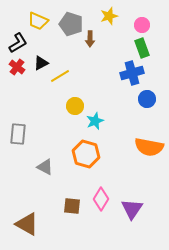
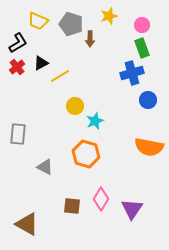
red cross: rotated 14 degrees clockwise
blue circle: moved 1 px right, 1 px down
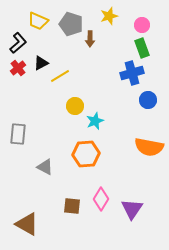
black L-shape: rotated 10 degrees counterclockwise
red cross: moved 1 px right, 1 px down
orange hexagon: rotated 20 degrees counterclockwise
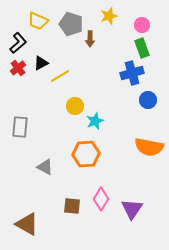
gray rectangle: moved 2 px right, 7 px up
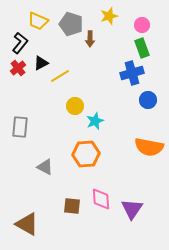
black L-shape: moved 2 px right; rotated 10 degrees counterclockwise
pink diamond: rotated 35 degrees counterclockwise
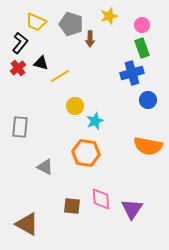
yellow trapezoid: moved 2 px left, 1 px down
black triangle: rotated 42 degrees clockwise
orange semicircle: moved 1 px left, 1 px up
orange hexagon: moved 1 px up; rotated 12 degrees clockwise
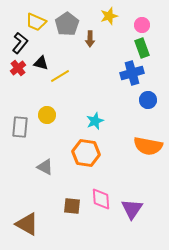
gray pentagon: moved 4 px left; rotated 20 degrees clockwise
yellow circle: moved 28 px left, 9 px down
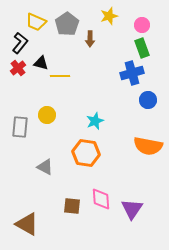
yellow line: rotated 30 degrees clockwise
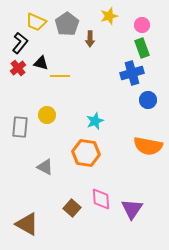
brown square: moved 2 px down; rotated 36 degrees clockwise
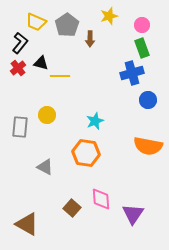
gray pentagon: moved 1 px down
purple triangle: moved 1 px right, 5 px down
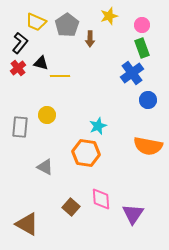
blue cross: rotated 20 degrees counterclockwise
cyan star: moved 3 px right, 5 px down
brown square: moved 1 px left, 1 px up
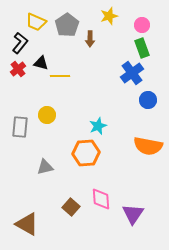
red cross: moved 1 px down
orange hexagon: rotated 12 degrees counterclockwise
gray triangle: rotated 42 degrees counterclockwise
